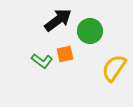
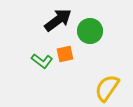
yellow semicircle: moved 7 px left, 20 px down
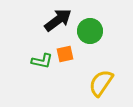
green L-shape: rotated 25 degrees counterclockwise
yellow semicircle: moved 6 px left, 5 px up
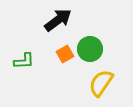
green circle: moved 18 px down
orange square: rotated 18 degrees counterclockwise
green L-shape: moved 18 px left; rotated 15 degrees counterclockwise
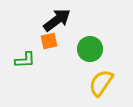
black arrow: moved 1 px left
orange square: moved 16 px left, 13 px up; rotated 18 degrees clockwise
green L-shape: moved 1 px right, 1 px up
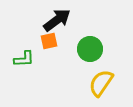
green L-shape: moved 1 px left, 1 px up
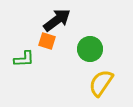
orange square: moved 2 px left; rotated 30 degrees clockwise
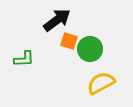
orange square: moved 22 px right
yellow semicircle: rotated 28 degrees clockwise
